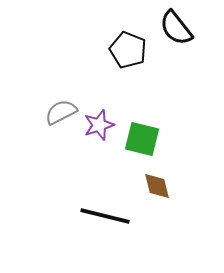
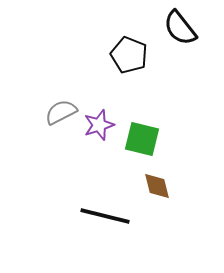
black semicircle: moved 4 px right
black pentagon: moved 1 px right, 5 px down
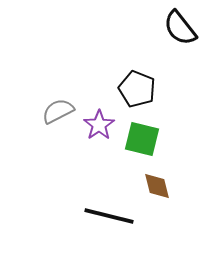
black pentagon: moved 8 px right, 34 px down
gray semicircle: moved 3 px left, 1 px up
purple star: rotated 16 degrees counterclockwise
black line: moved 4 px right
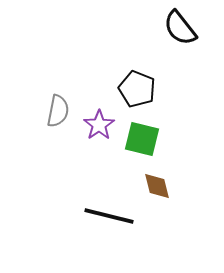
gray semicircle: rotated 128 degrees clockwise
